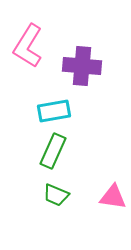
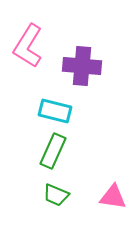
cyan rectangle: moved 1 px right; rotated 24 degrees clockwise
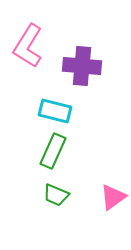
pink triangle: rotated 44 degrees counterclockwise
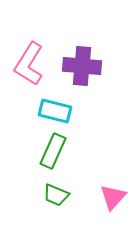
pink L-shape: moved 1 px right, 18 px down
pink triangle: rotated 12 degrees counterclockwise
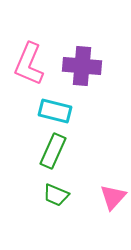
pink L-shape: rotated 9 degrees counterclockwise
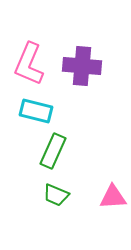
cyan rectangle: moved 19 px left
pink triangle: rotated 44 degrees clockwise
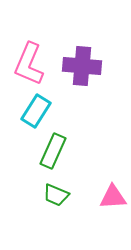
cyan rectangle: rotated 72 degrees counterclockwise
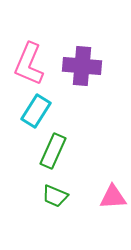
green trapezoid: moved 1 px left, 1 px down
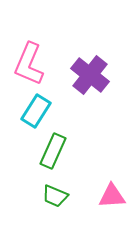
purple cross: moved 8 px right, 9 px down; rotated 33 degrees clockwise
pink triangle: moved 1 px left, 1 px up
